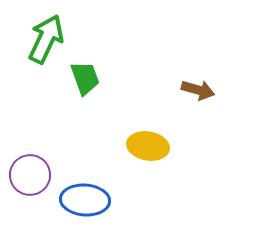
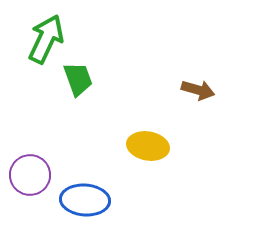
green trapezoid: moved 7 px left, 1 px down
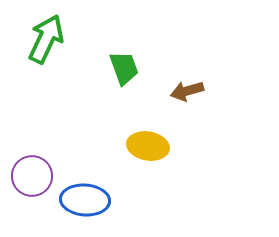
green trapezoid: moved 46 px right, 11 px up
brown arrow: moved 11 px left, 1 px down; rotated 148 degrees clockwise
purple circle: moved 2 px right, 1 px down
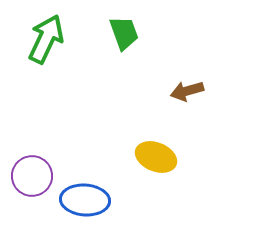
green trapezoid: moved 35 px up
yellow ellipse: moved 8 px right, 11 px down; rotated 12 degrees clockwise
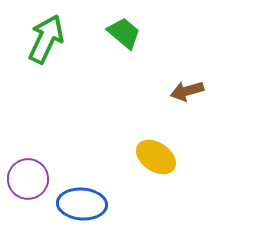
green trapezoid: rotated 30 degrees counterclockwise
yellow ellipse: rotated 12 degrees clockwise
purple circle: moved 4 px left, 3 px down
blue ellipse: moved 3 px left, 4 px down
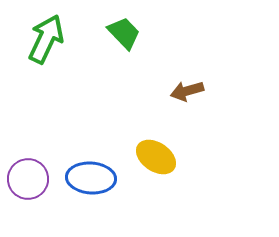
green trapezoid: rotated 6 degrees clockwise
blue ellipse: moved 9 px right, 26 px up
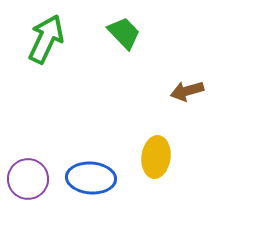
yellow ellipse: rotated 63 degrees clockwise
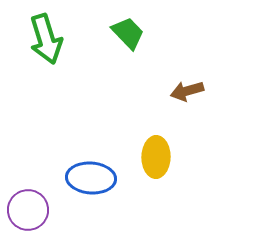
green trapezoid: moved 4 px right
green arrow: rotated 138 degrees clockwise
yellow ellipse: rotated 6 degrees counterclockwise
purple circle: moved 31 px down
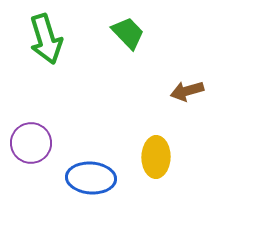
purple circle: moved 3 px right, 67 px up
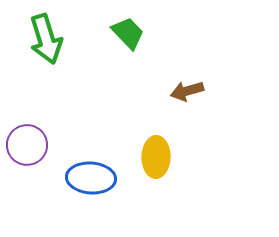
purple circle: moved 4 px left, 2 px down
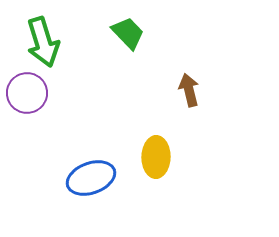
green arrow: moved 3 px left, 3 px down
brown arrow: moved 2 px right, 1 px up; rotated 92 degrees clockwise
purple circle: moved 52 px up
blue ellipse: rotated 24 degrees counterclockwise
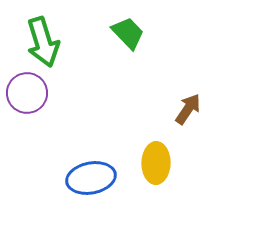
brown arrow: moved 1 px left, 19 px down; rotated 48 degrees clockwise
yellow ellipse: moved 6 px down
blue ellipse: rotated 9 degrees clockwise
